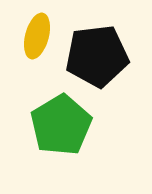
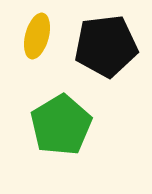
black pentagon: moved 9 px right, 10 px up
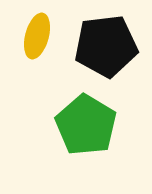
green pentagon: moved 25 px right; rotated 10 degrees counterclockwise
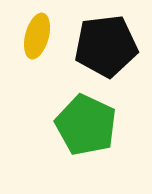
green pentagon: rotated 6 degrees counterclockwise
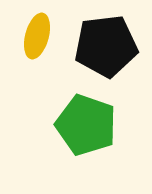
green pentagon: rotated 6 degrees counterclockwise
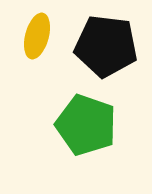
black pentagon: rotated 14 degrees clockwise
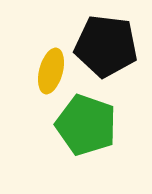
yellow ellipse: moved 14 px right, 35 px down
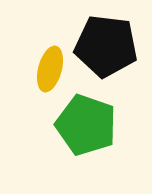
yellow ellipse: moved 1 px left, 2 px up
